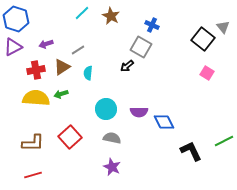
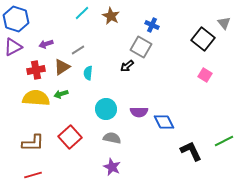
gray triangle: moved 1 px right, 4 px up
pink square: moved 2 px left, 2 px down
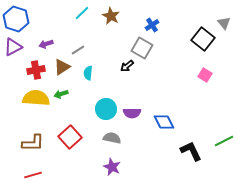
blue cross: rotated 32 degrees clockwise
gray square: moved 1 px right, 1 px down
purple semicircle: moved 7 px left, 1 px down
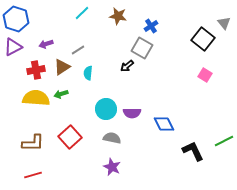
brown star: moved 7 px right; rotated 18 degrees counterclockwise
blue cross: moved 1 px left, 1 px down
blue diamond: moved 2 px down
black L-shape: moved 2 px right
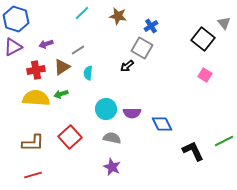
blue diamond: moved 2 px left
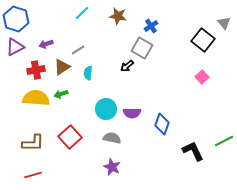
black square: moved 1 px down
purple triangle: moved 2 px right
pink square: moved 3 px left, 2 px down; rotated 16 degrees clockwise
blue diamond: rotated 45 degrees clockwise
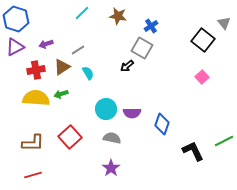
cyan semicircle: rotated 144 degrees clockwise
purple star: moved 1 px left, 1 px down; rotated 12 degrees clockwise
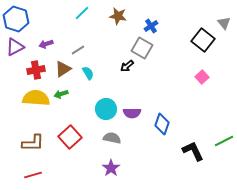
brown triangle: moved 1 px right, 2 px down
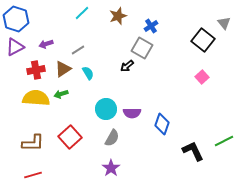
brown star: rotated 30 degrees counterclockwise
gray semicircle: rotated 108 degrees clockwise
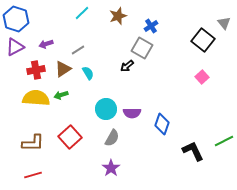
green arrow: moved 1 px down
